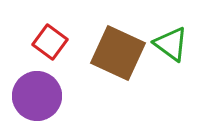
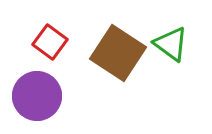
brown square: rotated 8 degrees clockwise
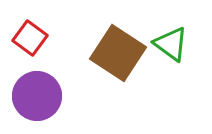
red square: moved 20 px left, 4 px up
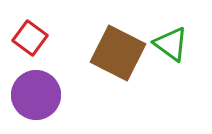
brown square: rotated 6 degrees counterclockwise
purple circle: moved 1 px left, 1 px up
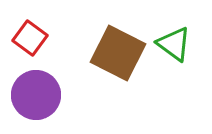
green triangle: moved 3 px right
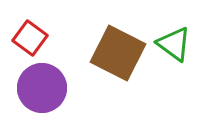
purple circle: moved 6 px right, 7 px up
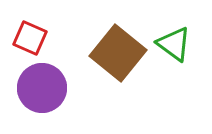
red square: rotated 12 degrees counterclockwise
brown square: rotated 12 degrees clockwise
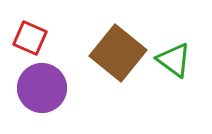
green triangle: moved 16 px down
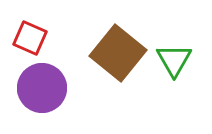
green triangle: rotated 24 degrees clockwise
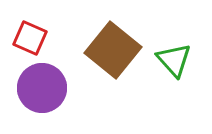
brown square: moved 5 px left, 3 px up
green triangle: rotated 12 degrees counterclockwise
